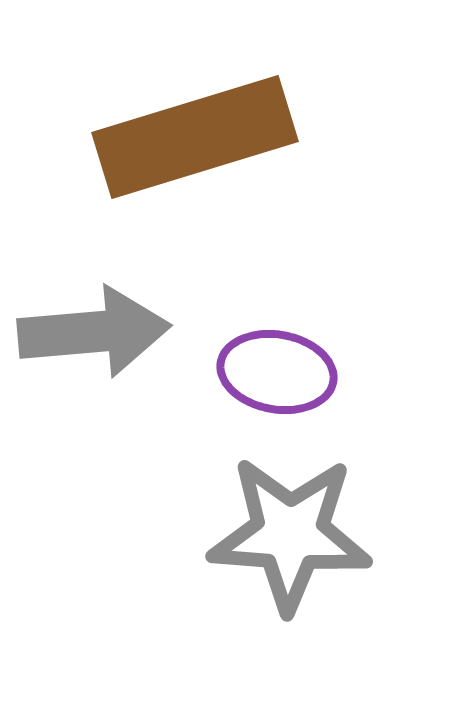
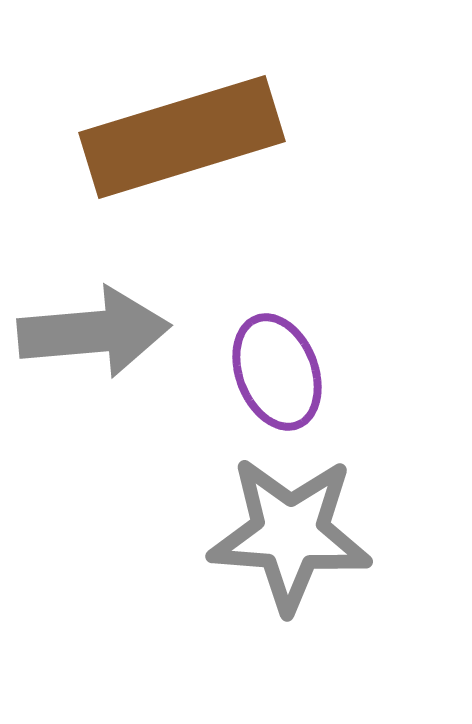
brown rectangle: moved 13 px left
purple ellipse: rotated 59 degrees clockwise
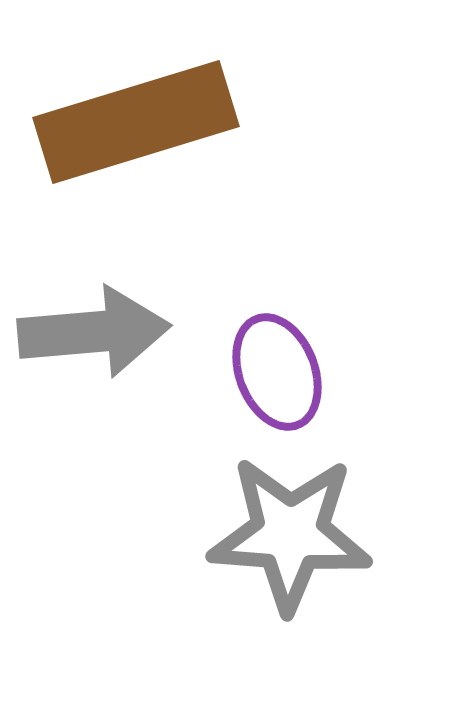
brown rectangle: moved 46 px left, 15 px up
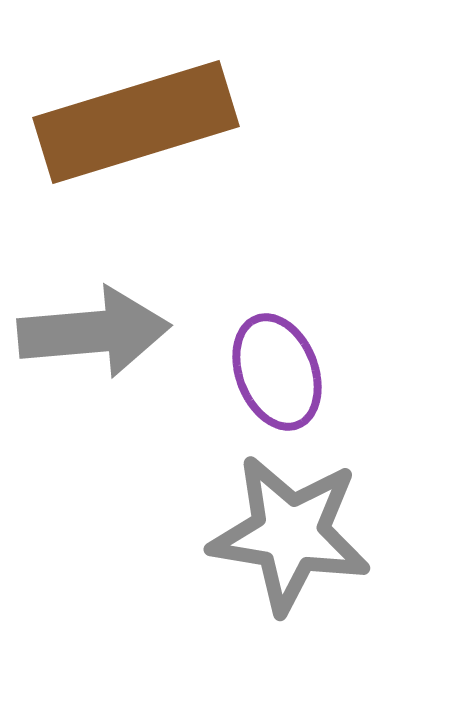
gray star: rotated 5 degrees clockwise
